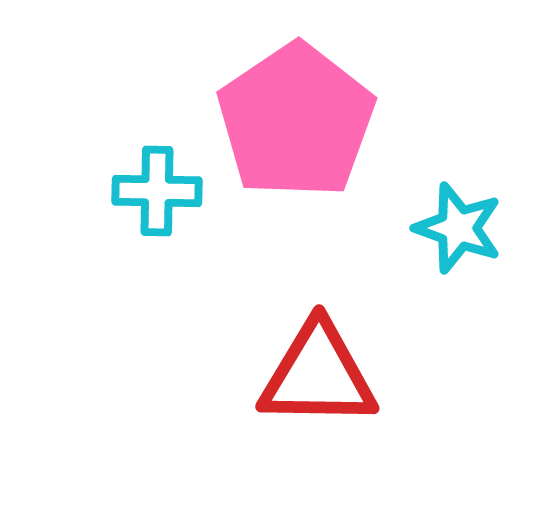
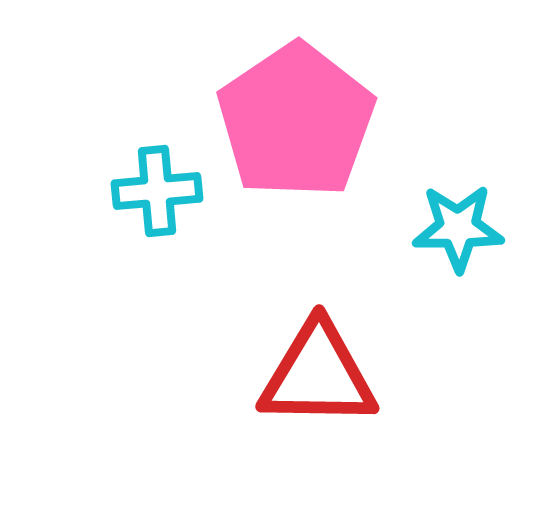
cyan cross: rotated 6 degrees counterclockwise
cyan star: rotated 20 degrees counterclockwise
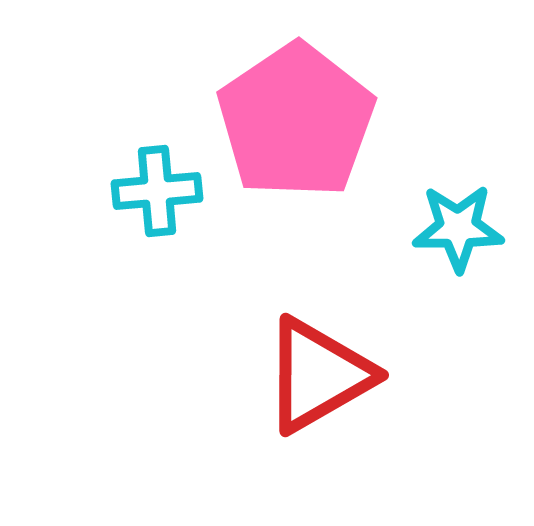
red triangle: rotated 31 degrees counterclockwise
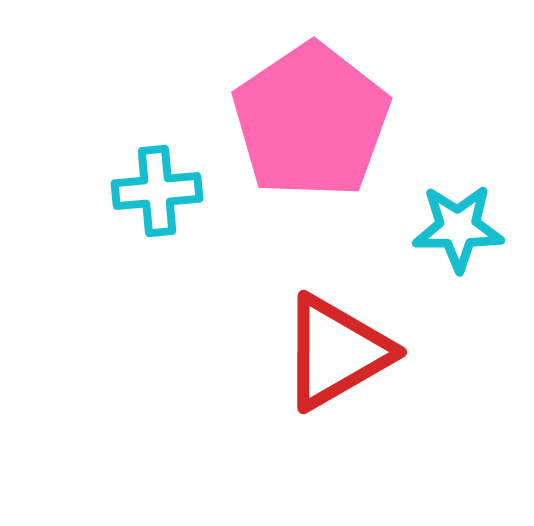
pink pentagon: moved 15 px right
red triangle: moved 18 px right, 23 px up
